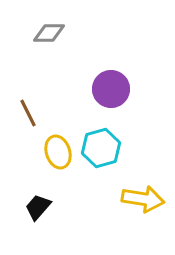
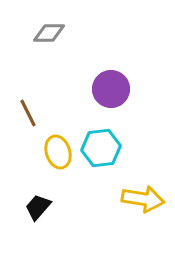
cyan hexagon: rotated 9 degrees clockwise
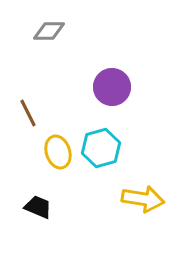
gray diamond: moved 2 px up
purple circle: moved 1 px right, 2 px up
cyan hexagon: rotated 9 degrees counterclockwise
black trapezoid: rotated 72 degrees clockwise
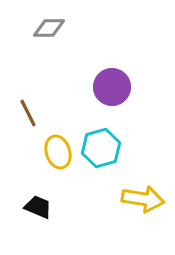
gray diamond: moved 3 px up
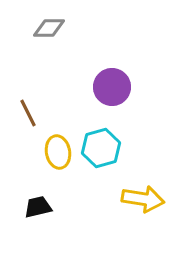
yellow ellipse: rotated 8 degrees clockwise
black trapezoid: rotated 36 degrees counterclockwise
